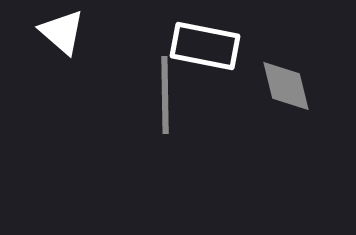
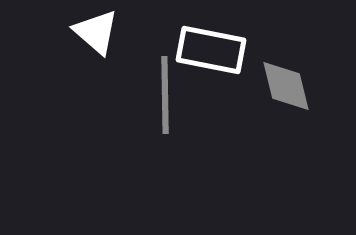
white triangle: moved 34 px right
white rectangle: moved 6 px right, 4 px down
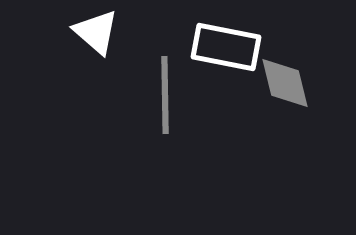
white rectangle: moved 15 px right, 3 px up
gray diamond: moved 1 px left, 3 px up
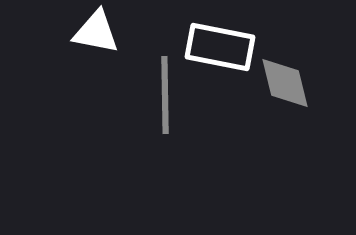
white triangle: rotated 30 degrees counterclockwise
white rectangle: moved 6 px left
